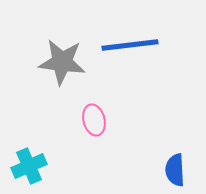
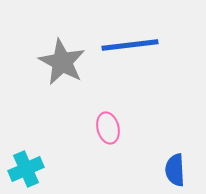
gray star: rotated 21 degrees clockwise
pink ellipse: moved 14 px right, 8 px down
cyan cross: moved 3 px left, 3 px down
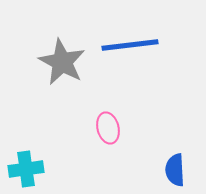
cyan cross: rotated 16 degrees clockwise
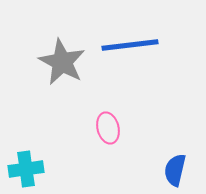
blue semicircle: rotated 16 degrees clockwise
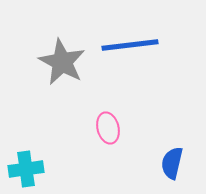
blue semicircle: moved 3 px left, 7 px up
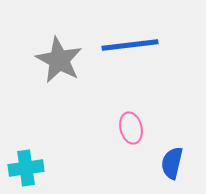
gray star: moved 3 px left, 2 px up
pink ellipse: moved 23 px right
cyan cross: moved 1 px up
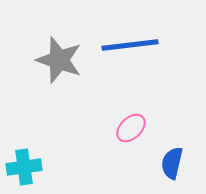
gray star: rotated 9 degrees counterclockwise
pink ellipse: rotated 60 degrees clockwise
cyan cross: moved 2 px left, 1 px up
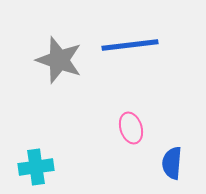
pink ellipse: rotated 64 degrees counterclockwise
blue semicircle: rotated 8 degrees counterclockwise
cyan cross: moved 12 px right
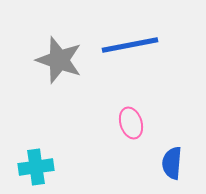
blue line: rotated 4 degrees counterclockwise
pink ellipse: moved 5 px up
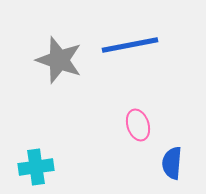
pink ellipse: moved 7 px right, 2 px down
